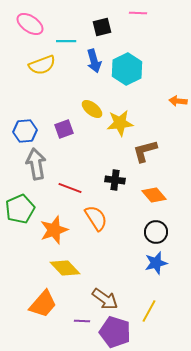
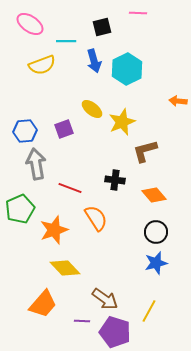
yellow star: moved 2 px right, 1 px up; rotated 16 degrees counterclockwise
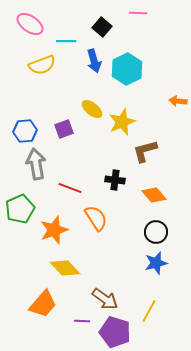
black square: rotated 36 degrees counterclockwise
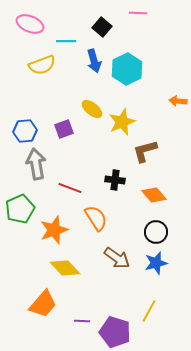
pink ellipse: rotated 12 degrees counterclockwise
brown arrow: moved 12 px right, 41 px up
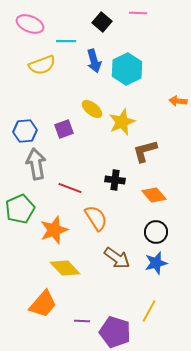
black square: moved 5 px up
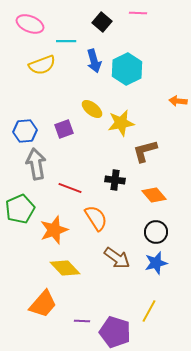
yellow star: moved 1 px left, 1 px down; rotated 12 degrees clockwise
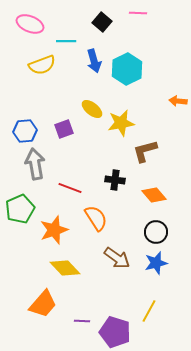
gray arrow: moved 1 px left
